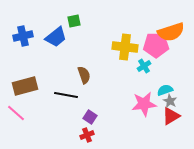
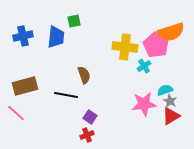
blue trapezoid: rotated 45 degrees counterclockwise
pink pentagon: rotated 30 degrees clockwise
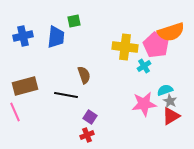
pink line: moved 1 px left, 1 px up; rotated 24 degrees clockwise
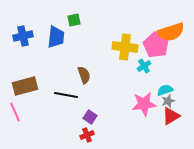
green square: moved 1 px up
gray star: moved 2 px left; rotated 24 degrees clockwise
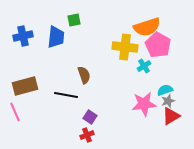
orange semicircle: moved 24 px left, 5 px up
pink pentagon: moved 2 px right
